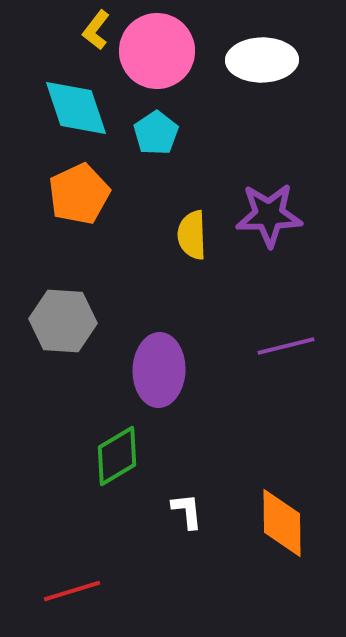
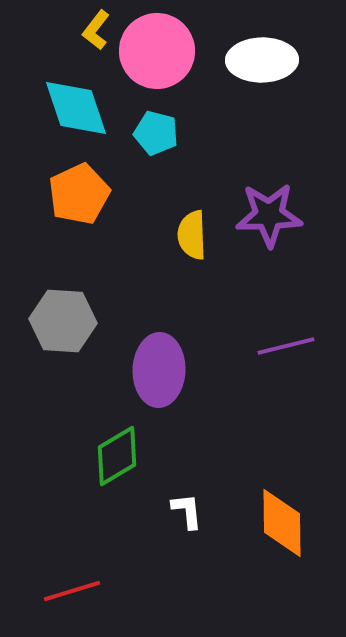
cyan pentagon: rotated 24 degrees counterclockwise
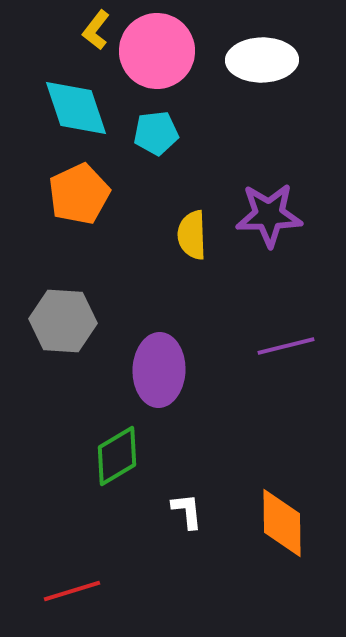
cyan pentagon: rotated 21 degrees counterclockwise
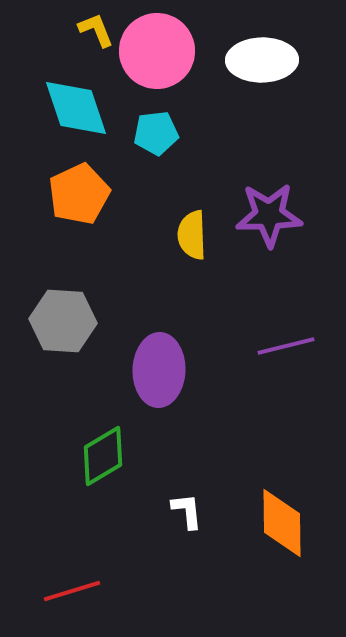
yellow L-shape: rotated 120 degrees clockwise
green diamond: moved 14 px left
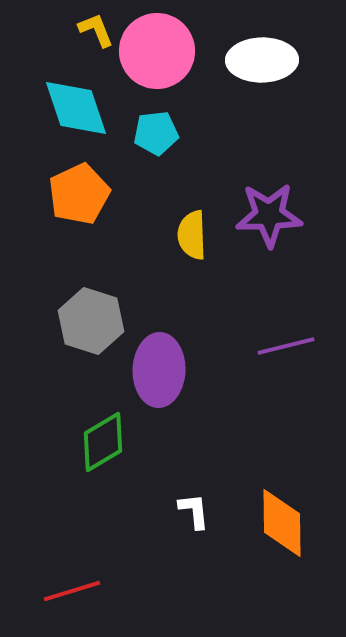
gray hexagon: moved 28 px right; rotated 14 degrees clockwise
green diamond: moved 14 px up
white L-shape: moved 7 px right
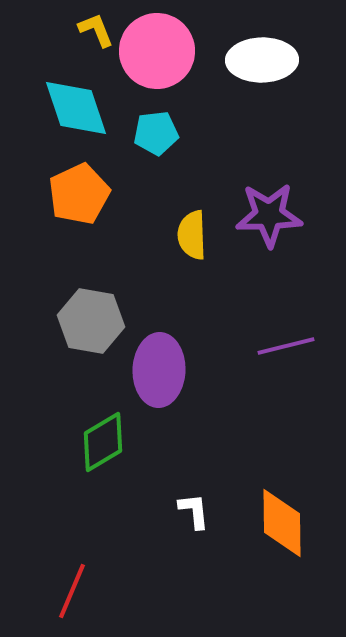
gray hexagon: rotated 8 degrees counterclockwise
red line: rotated 50 degrees counterclockwise
